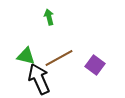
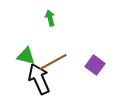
green arrow: moved 1 px right, 1 px down
brown line: moved 6 px left, 4 px down
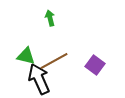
brown line: moved 1 px right, 1 px up
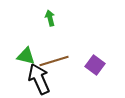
brown line: rotated 12 degrees clockwise
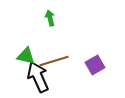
purple square: rotated 24 degrees clockwise
black arrow: moved 1 px left, 2 px up
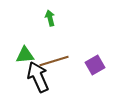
green triangle: moved 1 px left, 1 px up; rotated 18 degrees counterclockwise
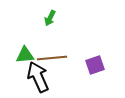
green arrow: rotated 140 degrees counterclockwise
brown line: moved 2 px left, 3 px up; rotated 12 degrees clockwise
purple square: rotated 12 degrees clockwise
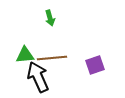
green arrow: rotated 42 degrees counterclockwise
